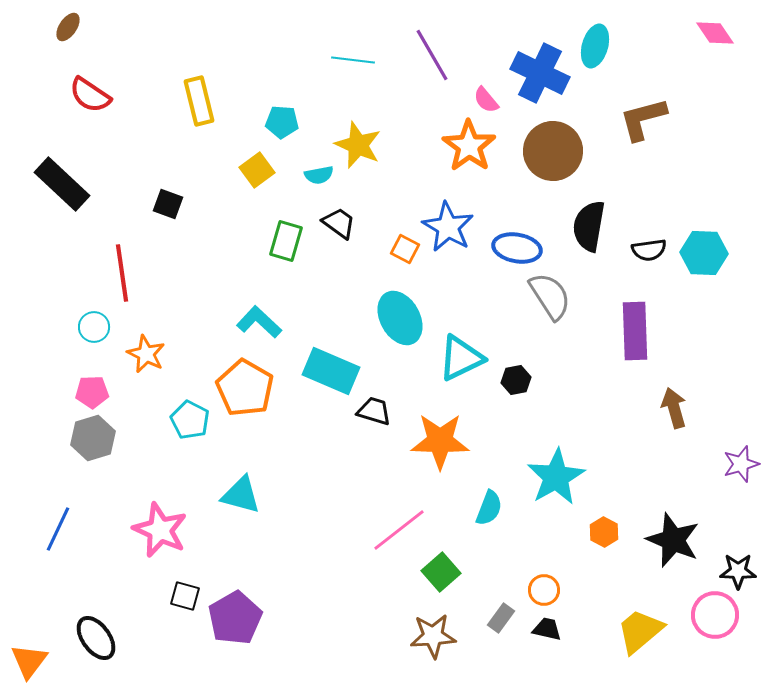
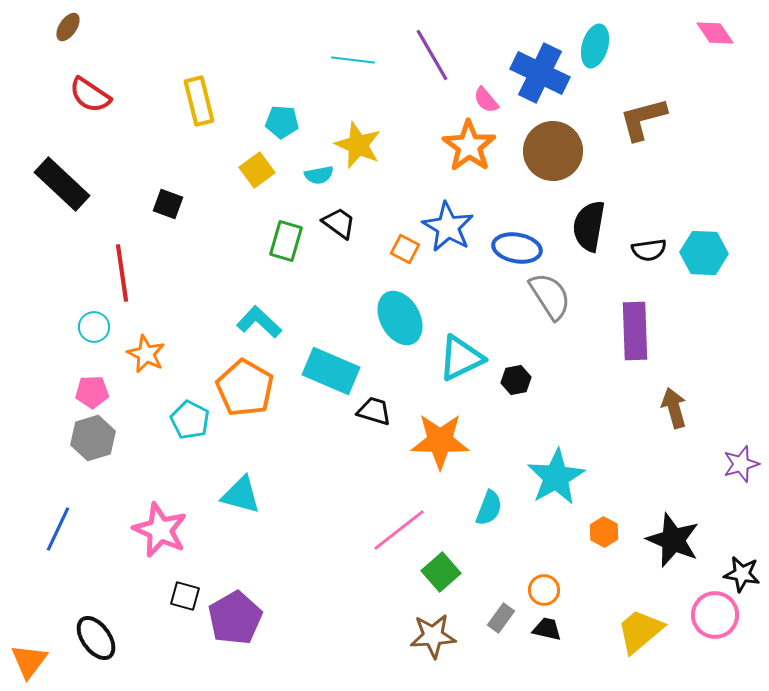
black star at (738, 571): moved 4 px right, 3 px down; rotated 9 degrees clockwise
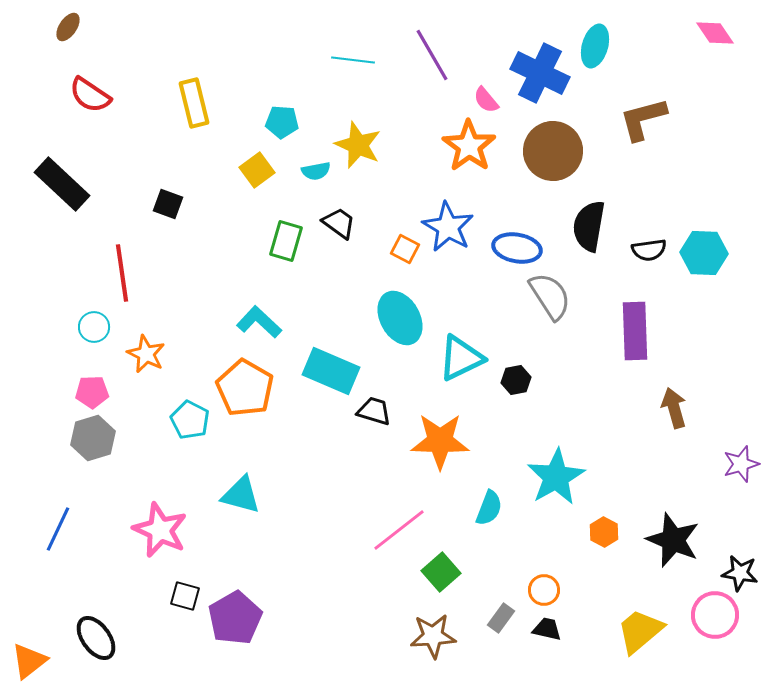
yellow rectangle at (199, 101): moved 5 px left, 2 px down
cyan semicircle at (319, 175): moved 3 px left, 4 px up
black star at (742, 574): moved 2 px left, 1 px up
orange triangle at (29, 661): rotated 15 degrees clockwise
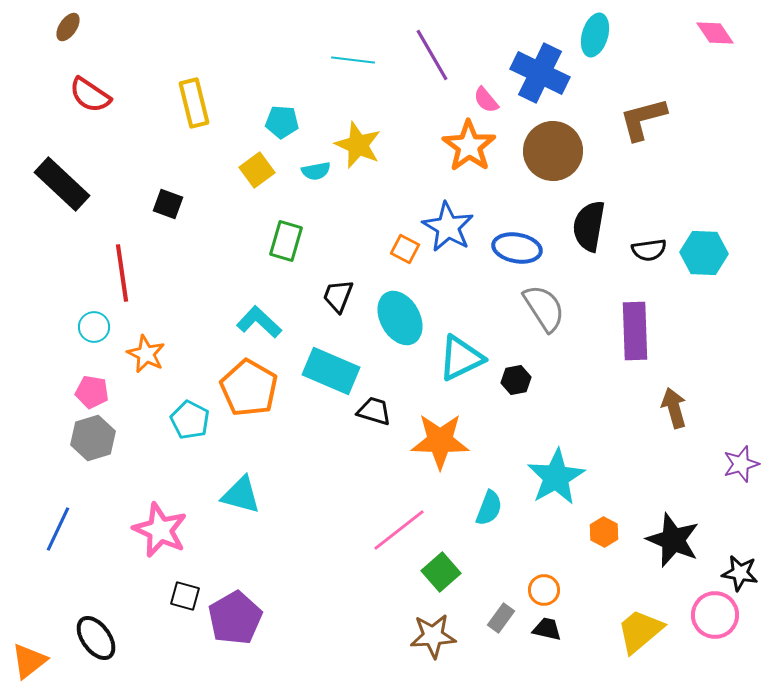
cyan ellipse at (595, 46): moved 11 px up
black trapezoid at (339, 223): moved 1 px left, 73 px down; rotated 105 degrees counterclockwise
gray semicircle at (550, 296): moved 6 px left, 12 px down
orange pentagon at (245, 388): moved 4 px right
pink pentagon at (92, 392): rotated 12 degrees clockwise
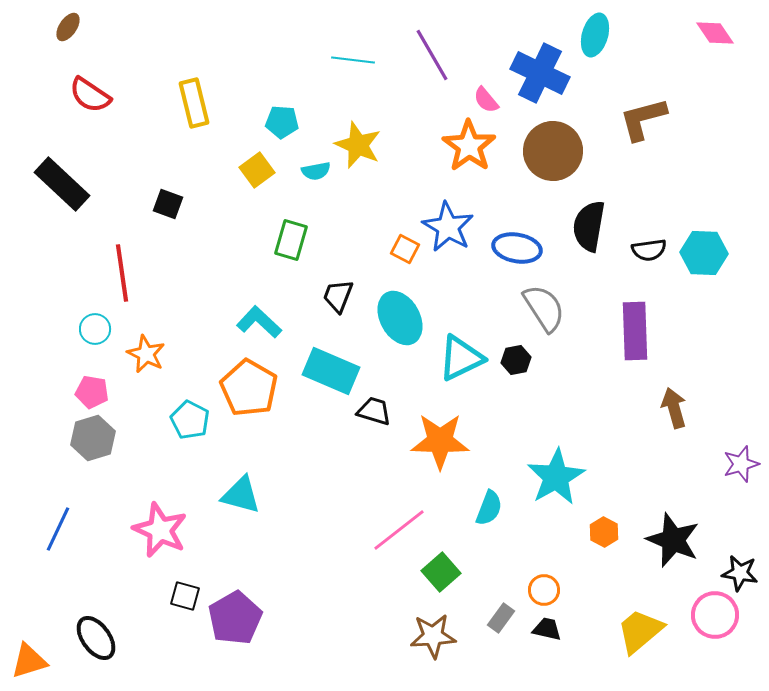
green rectangle at (286, 241): moved 5 px right, 1 px up
cyan circle at (94, 327): moved 1 px right, 2 px down
black hexagon at (516, 380): moved 20 px up
orange triangle at (29, 661): rotated 21 degrees clockwise
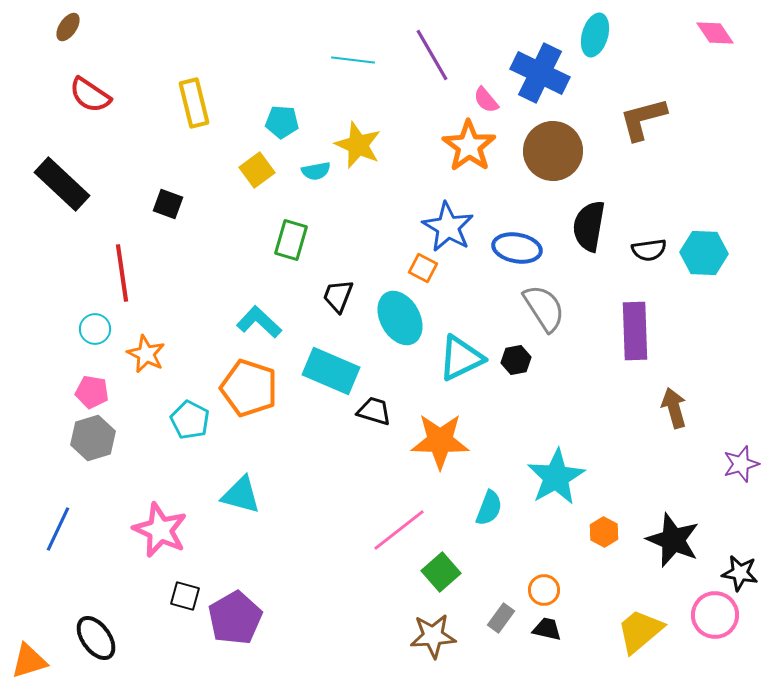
orange square at (405, 249): moved 18 px right, 19 px down
orange pentagon at (249, 388): rotated 12 degrees counterclockwise
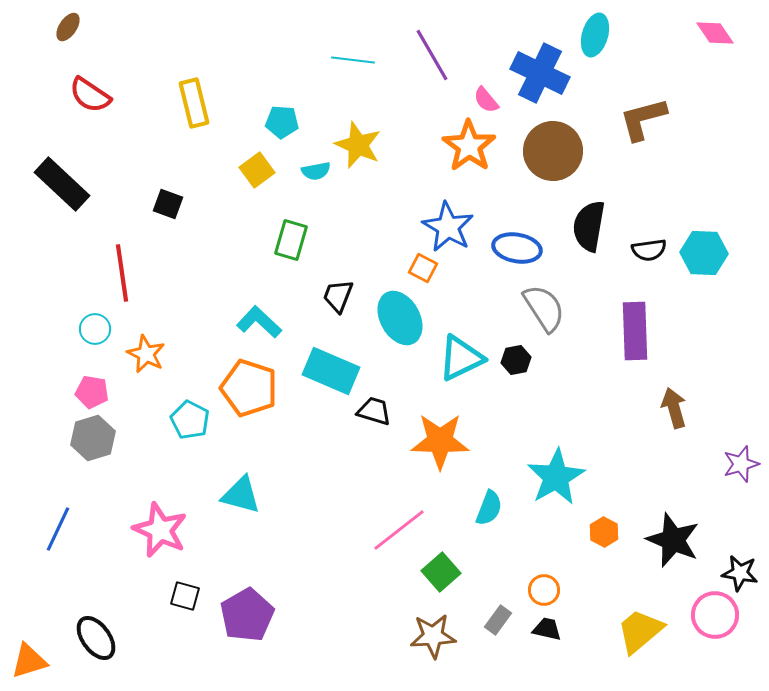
purple pentagon at (235, 618): moved 12 px right, 3 px up
gray rectangle at (501, 618): moved 3 px left, 2 px down
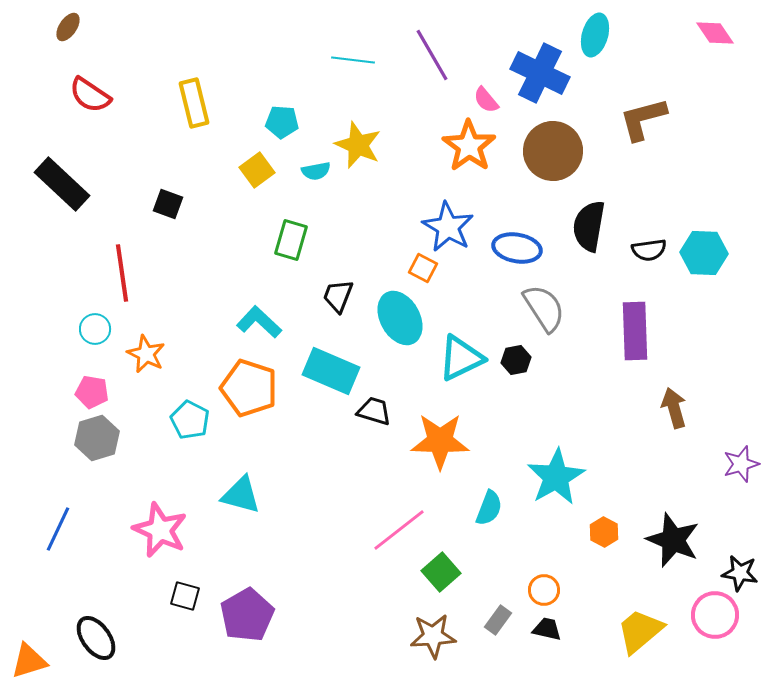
gray hexagon at (93, 438): moved 4 px right
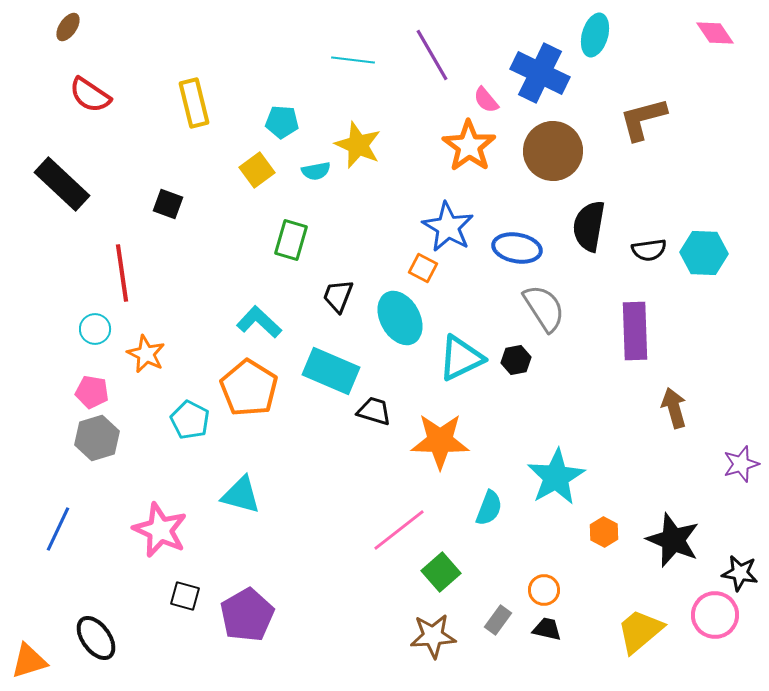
orange pentagon at (249, 388): rotated 14 degrees clockwise
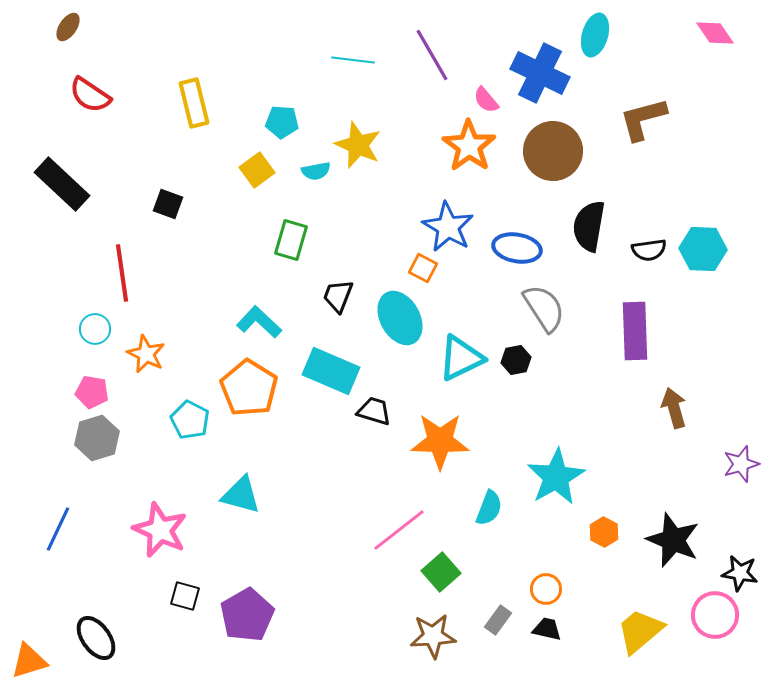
cyan hexagon at (704, 253): moved 1 px left, 4 px up
orange circle at (544, 590): moved 2 px right, 1 px up
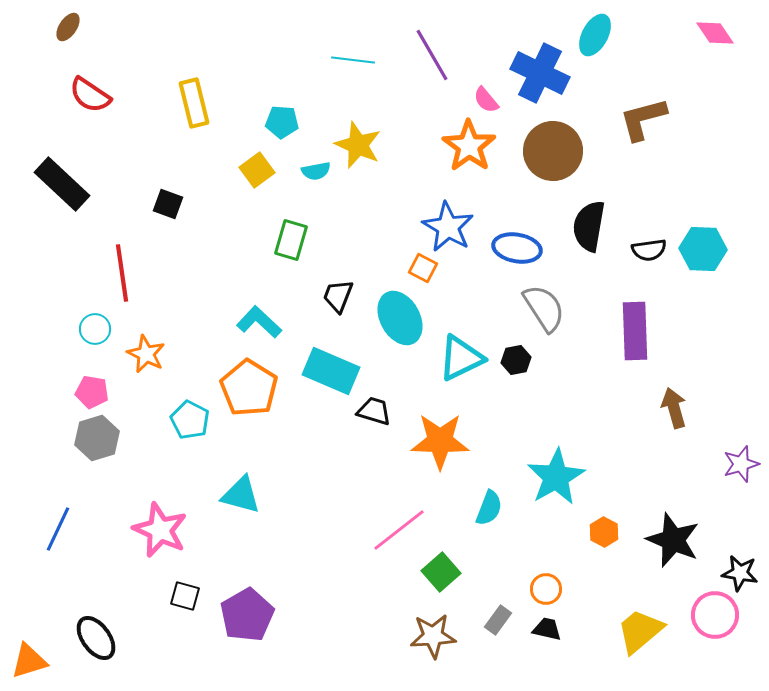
cyan ellipse at (595, 35): rotated 12 degrees clockwise
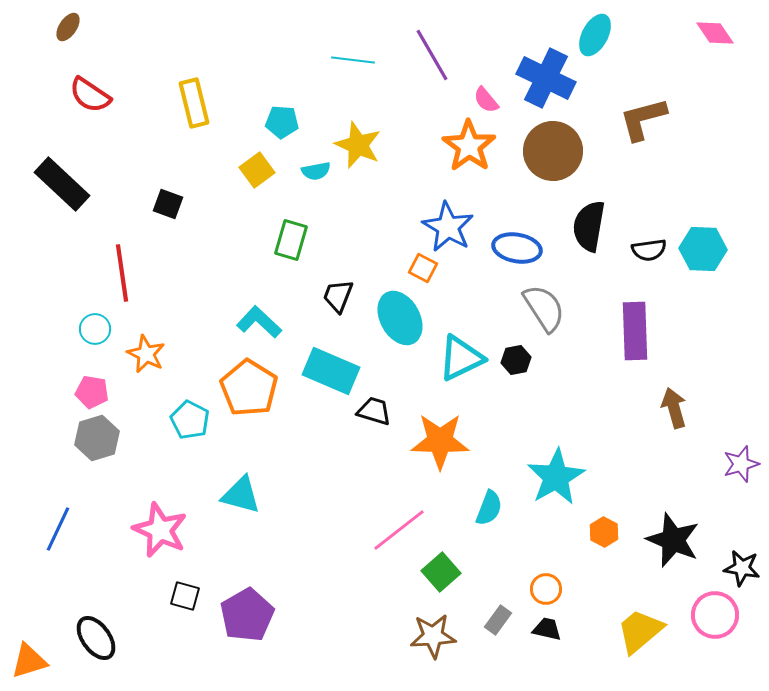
blue cross at (540, 73): moved 6 px right, 5 px down
black star at (740, 573): moved 2 px right, 5 px up
